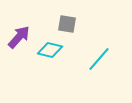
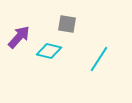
cyan diamond: moved 1 px left, 1 px down
cyan line: rotated 8 degrees counterclockwise
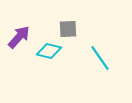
gray square: moved 1 px right, 5 px down; rotated 12 degrees counterclockwise
cyan line: moved 1 px right, 1 px up; rotated 68 degrees counterclockwise
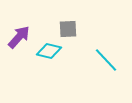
cyan line: moved 6 px right, 2 px down; rotated 8 degrees counterclockwise
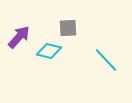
gray square: moved 1 px up
